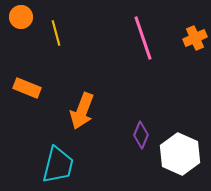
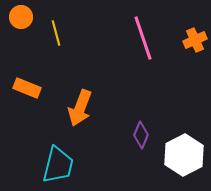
orange cross: moved 2 px down
orange arrow: moved 2 px left, 3 px up
white hexagon: moved 4 px right, 1 px down; rotated 9 degrees clockwise
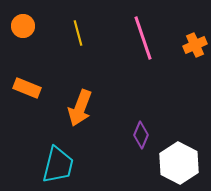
orange circle: moved 2 px right, 9 px down
yellow line: moved 22 px right
orange cross: moved 5 px down
white hexagon: moved 5 px left, 8 px down; rotated 6 degrees counterclockwise
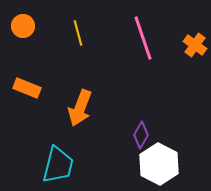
orange cross: rotated 30 degrees counterclockwise
purple diamond: rotated 8 degrees clockwise
white hexagon: moved 20 px left, 1 px down
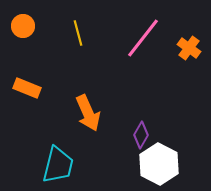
pink line: rotated 57 degrees clockwise
orange cross: moved 6 px left, 3 px down
orange arrow: moved 8 px right, 5 px down; rotated 45 degrees counterclockwise
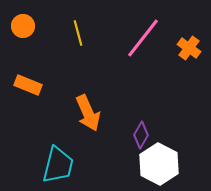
orange rectangle: moved 1 px right, 3 px up
